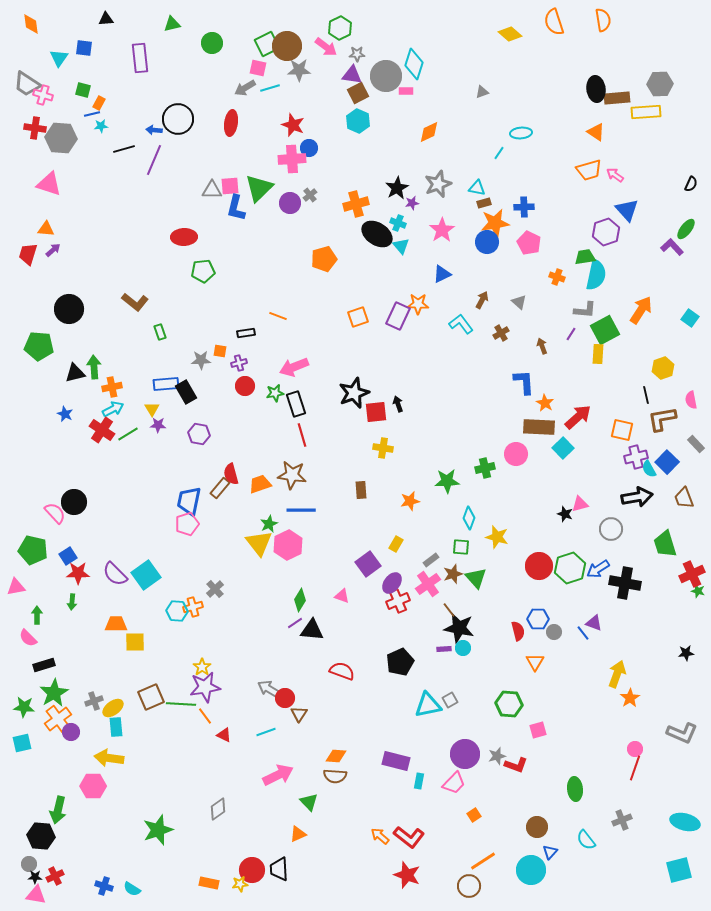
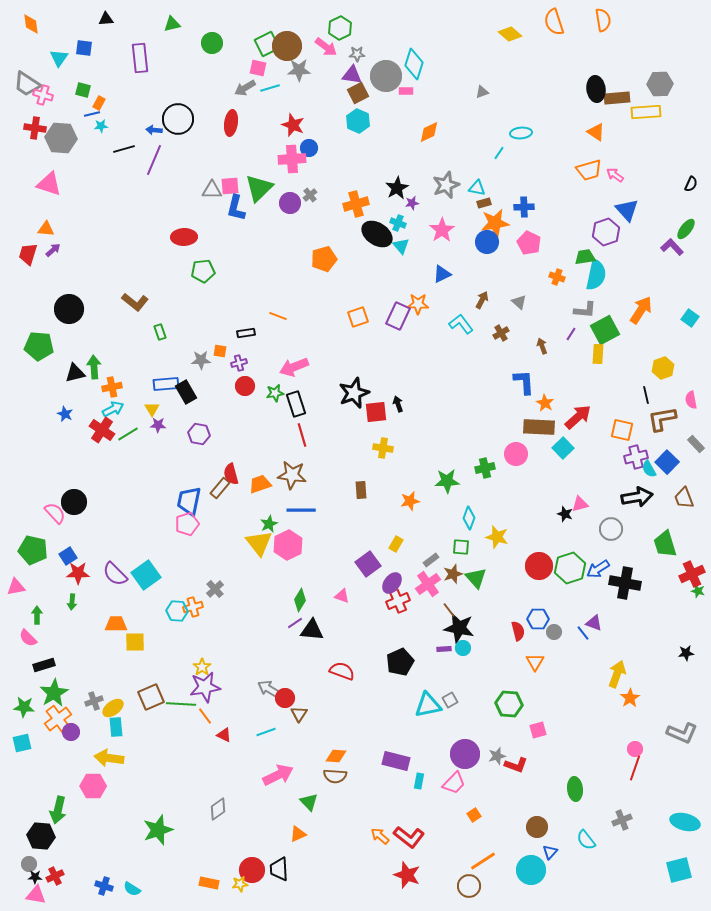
gray star at (438, 184): moved 8 px right, 1 px down
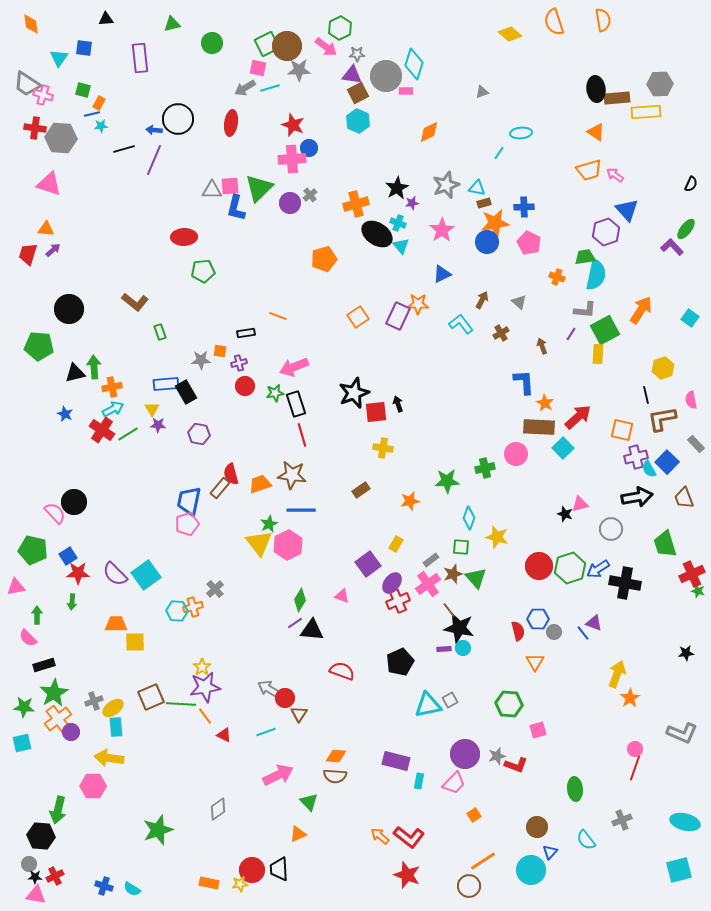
orange square at (358, 317): rotated 15 degrees counterclockwise
brown rectangle at (361, 490): rotated 60 degrees clockwise
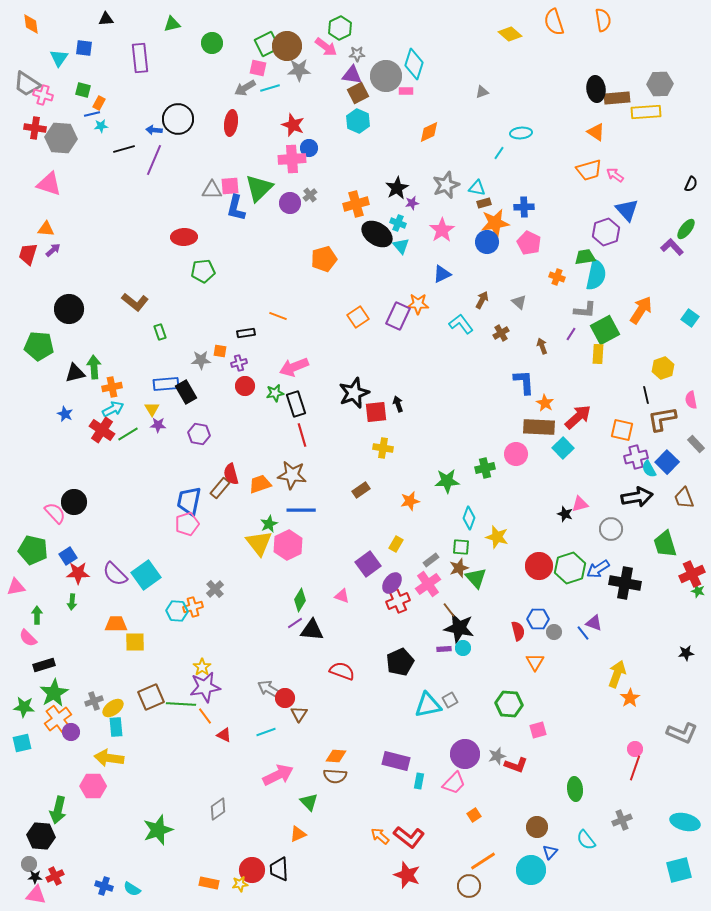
brown star at (453, 574): moved 6 px right, 6 px up
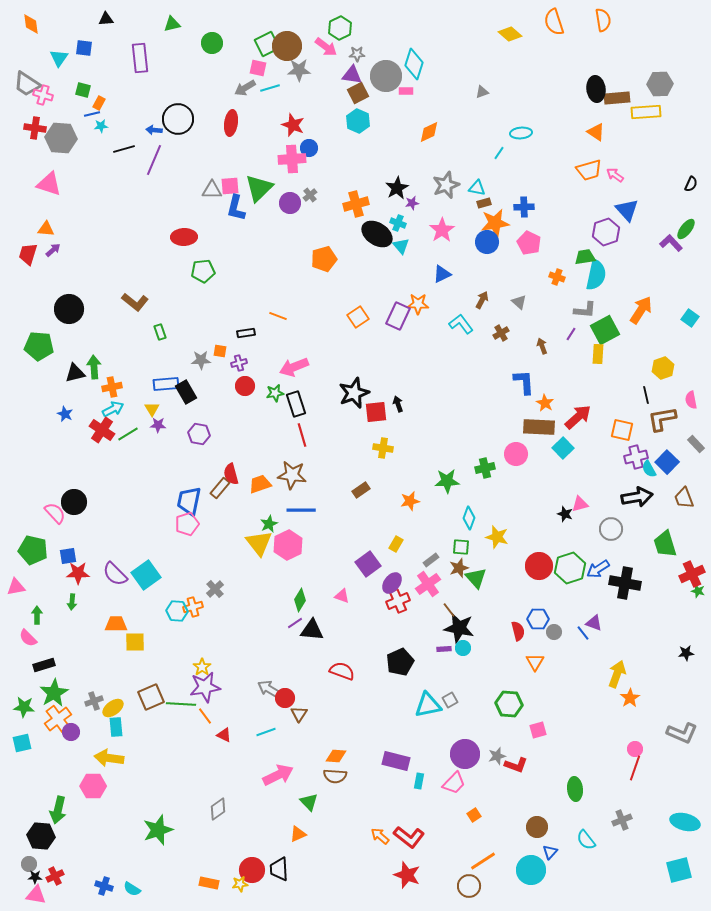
purple L-shape at (672, 247): moved 1 px left, 4 px up
blue square at (68, 556): rotated 24 degrees clockwise
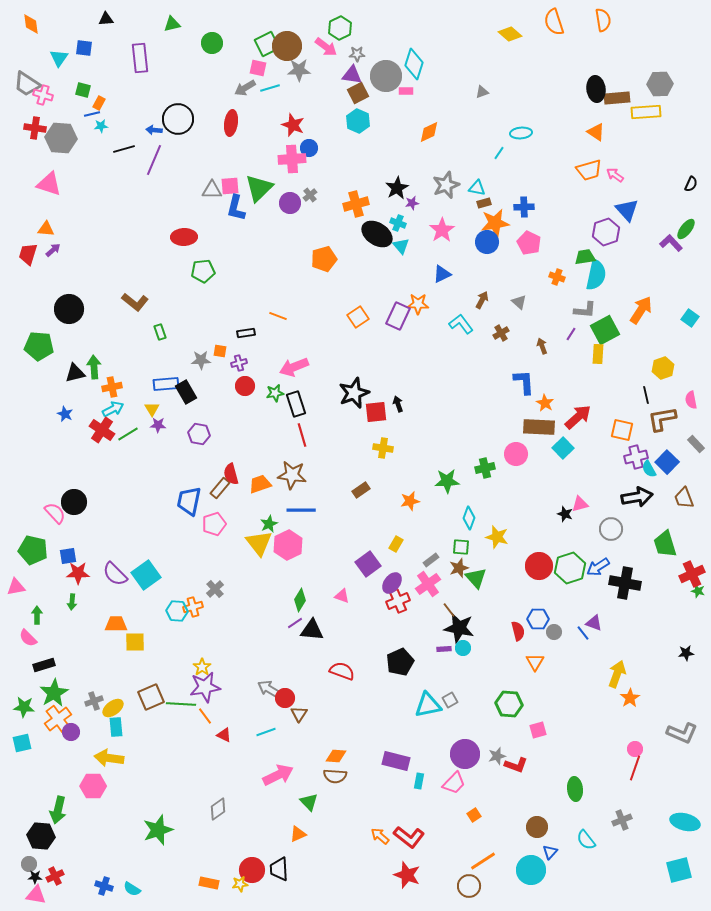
pink pentagon at (187, 524): moved 27 px right
blue arrow at (598, 569): moved 2 px up
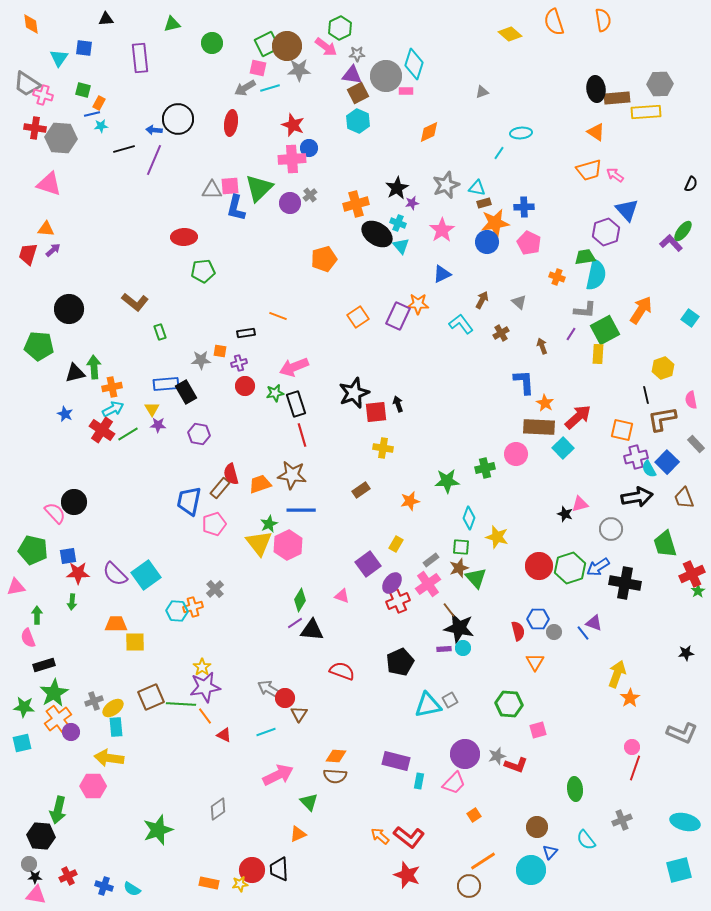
green ellipse at (686, 229): moved 3 px left, 2 px down
green star at (698, 591): rotated 24 degrees clockwise
pink semicircle at (28, 638): rotated 24 degrees clockwise
pink circle at (635, 749): moved 3 px left, 2 px up
red cross at (55, 876): moved 13 px right
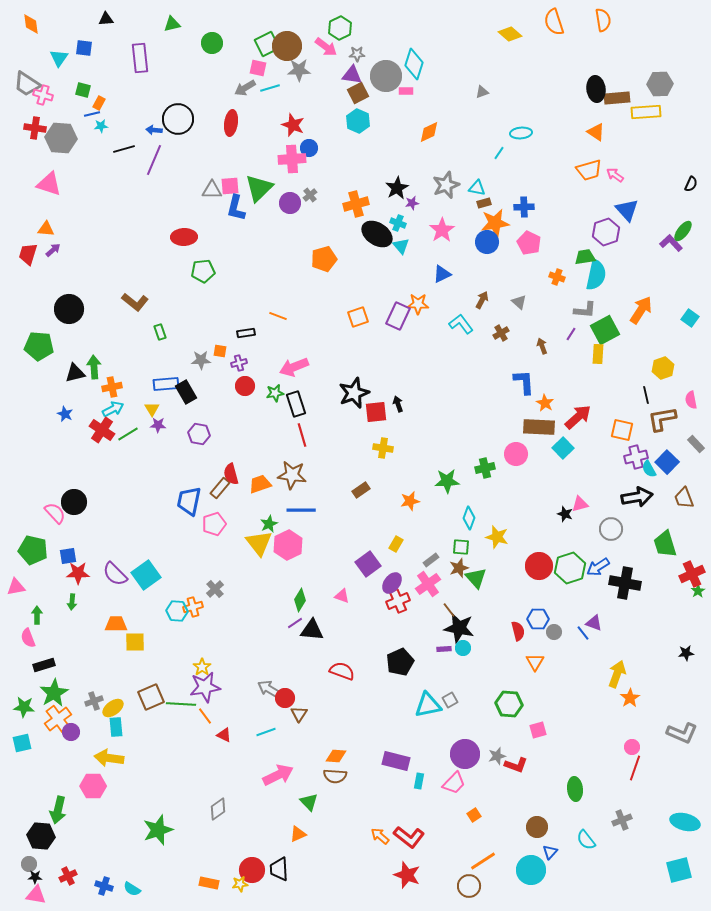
orange square at (358, 317): rotated 15 degrees clockwise
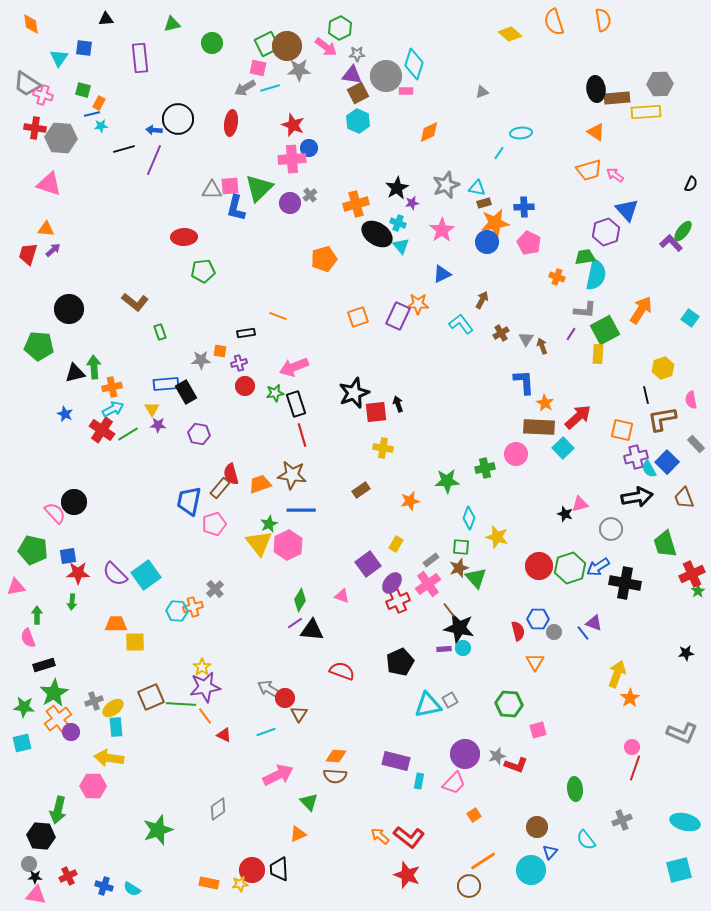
gray triangle at (519, 302): moved 7 px right, 37 px down; rotated 21 degrees clockwise
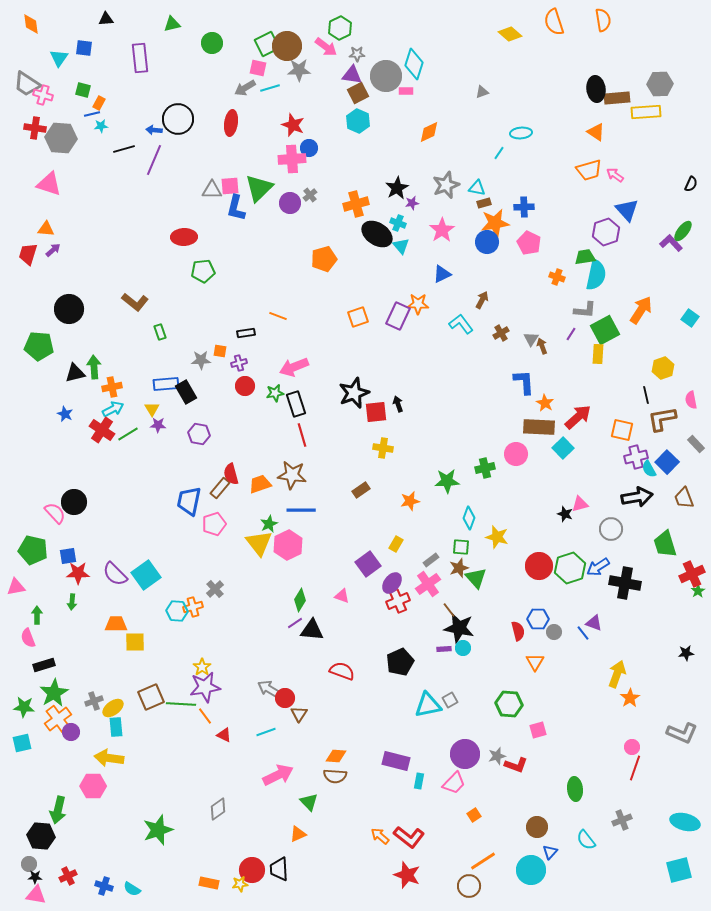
gray triangle at (526, 339): moved 5 px right
